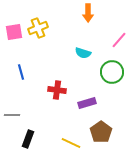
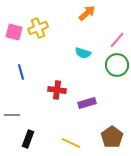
orange arrow: moved 1 px left; rotated 132 degrees counterclockwise
pink square: rotated 24 degrees clockwise
pink line: moved 2 px left
green circle: moved 5 px right, 7 px up
brown pentagon: moved 11 px right, 5 px down
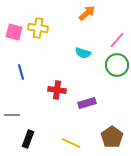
yellow cross: rotated 30 degrees clockwise
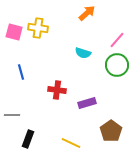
brown pentagon: moved 1 px left, 6 px up
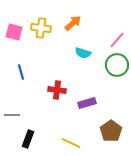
orange arrow: moved 14 px left, 10 px down
yellow cross: moved 3 px right
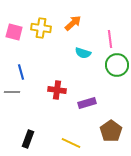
pink line: moved 7 px left, 1 px up; rotated 48 degrees counterclockwise
gray line: moved 23 px up
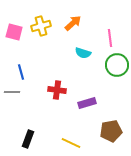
yellow cross: moved 2 px up; rotated 24 degrees counterclockwise
pink line: moved 1 px up
brown pentagon: rotated 25 degrees clockwise
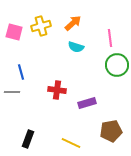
cyan semicircle: moved 7 px left, 6 px up
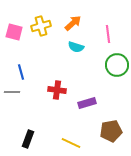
pink line: moved 2 px left, 4 px up
